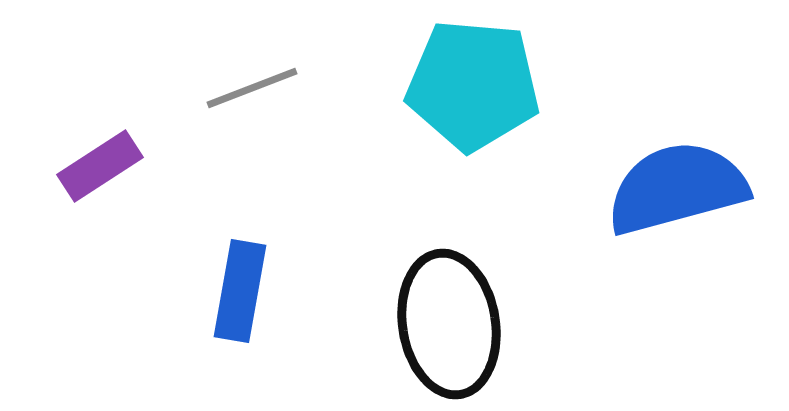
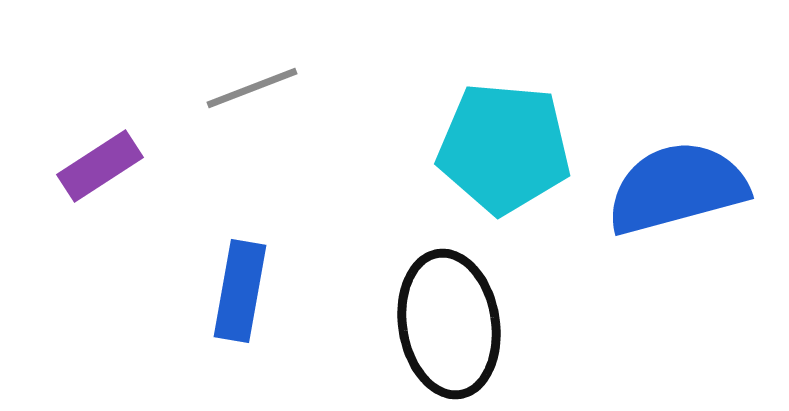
cyan pentagon: moved 31 px right, 63 px down
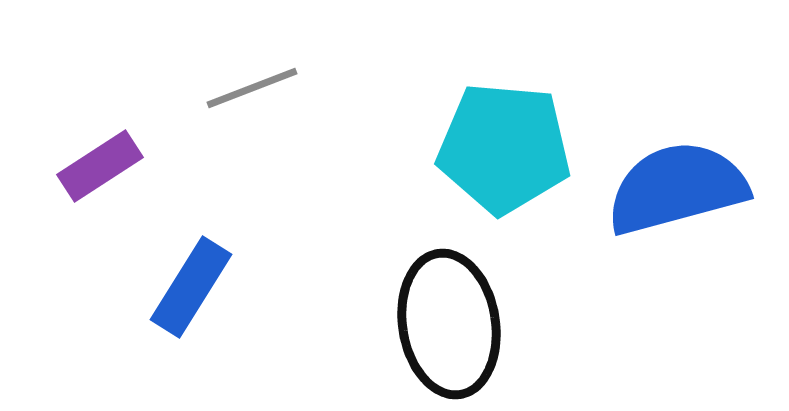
blue rectangle: moved 49 px left, 4 px up; rotated 22 degrees clockwise
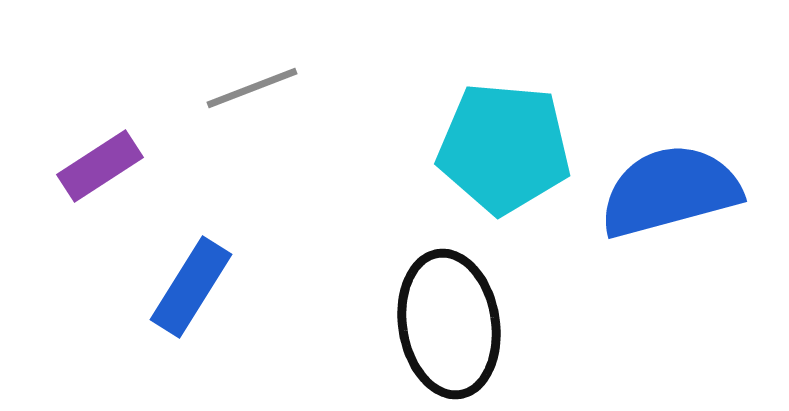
blue semicircle: moved 7 px left, 3 px down
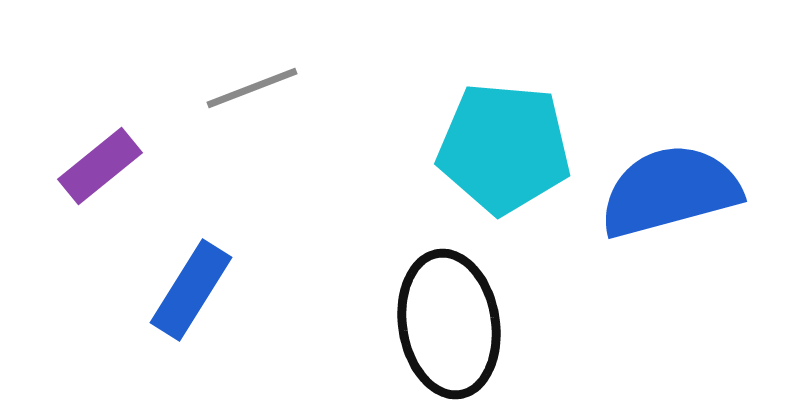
purple rectangle: rotated 6 degrees counterclockwise
blue rectangle: moved 3 px down
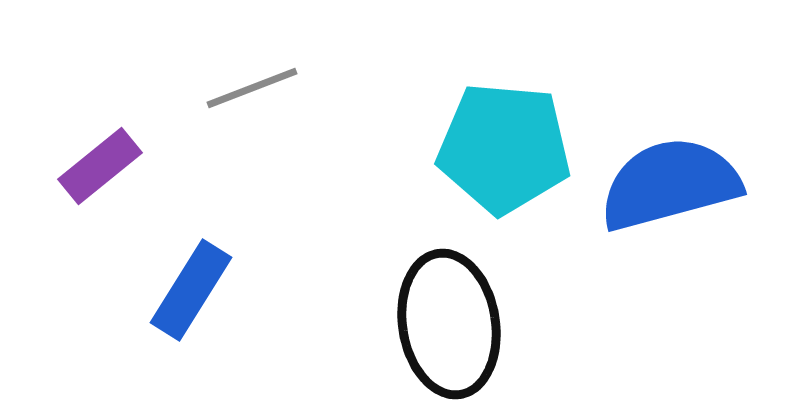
blue semicircle: moved 7 px up
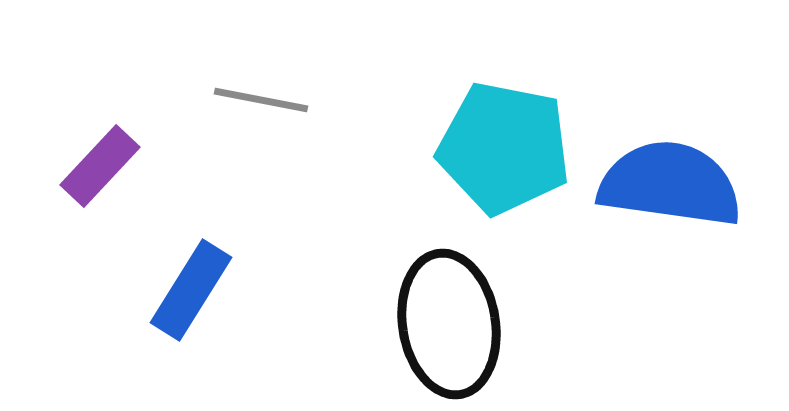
gray line: moved 9 px right, 12 px down; rotated 32 degrees clockwise
cyan pentagon: rotated 6 degrees clockwise
purple rectangle: rotated 8 degrees counterclockwise
blue semicircle: rotated 23 degrees clockwise
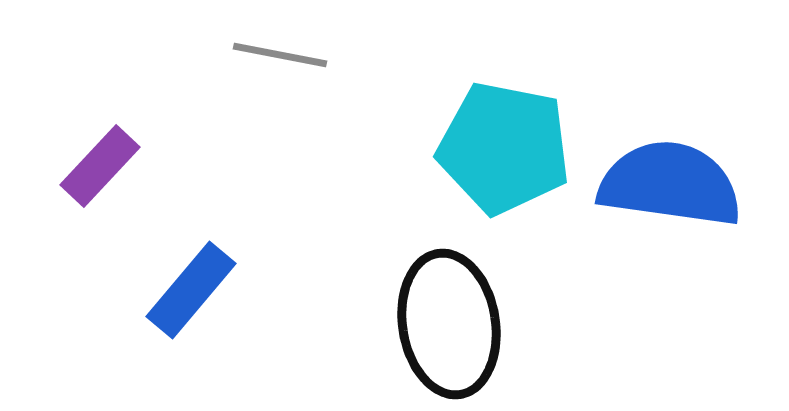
gray line: moved 19 px right, 45 px up
blue rectangle: rotated 8 degrees clockwise
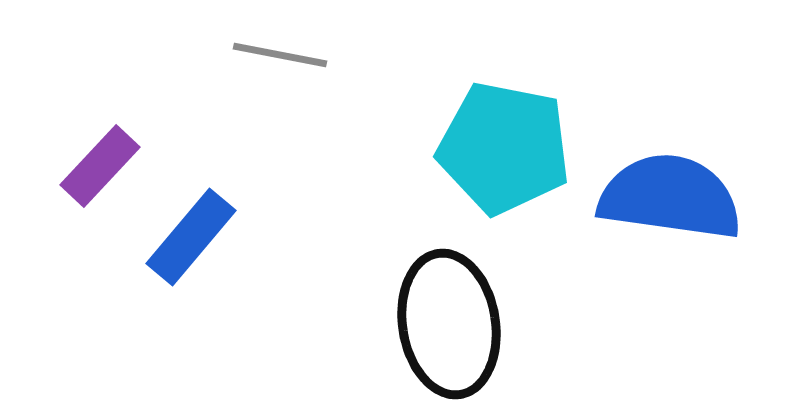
blue semicircle: moved 13 px down
blue rectangle: moved 53 px up
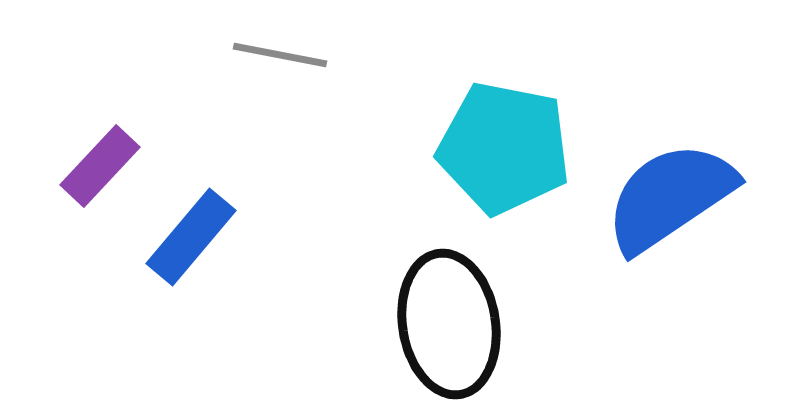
blue semicircle: rotated 42 degrees counterclockwise
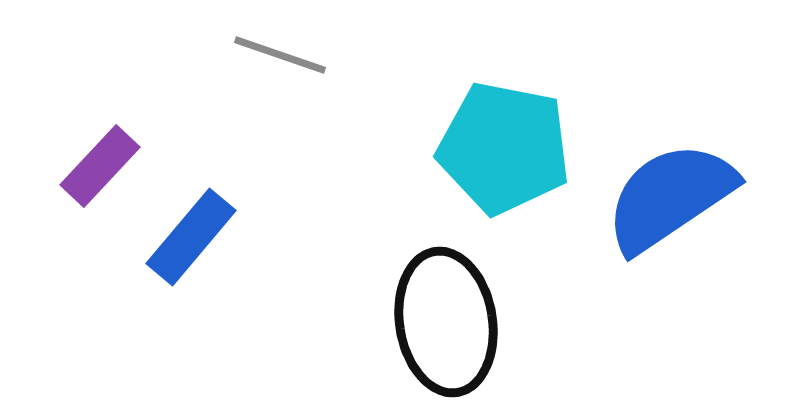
gray line: rotated 8 degrees clockwise
black ellipse: moved 3 px left, 2 px up
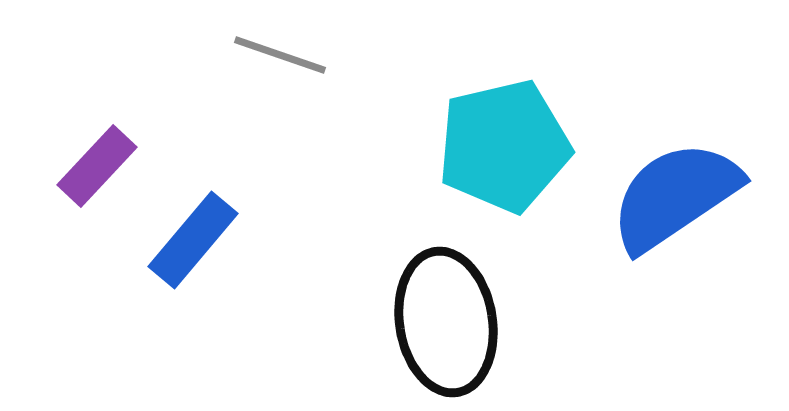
cyan pentagon: moved 2 px up; rotated 24 degrees counterclockwise
purple rectangle: moved 3 px left
blue semicircle: moved 5 px right, 1 px up
blue rectangle: moved 2 px right, 3 px down
